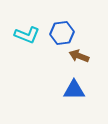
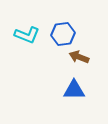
blue hexagon: moved 1 px right, 1 px down
brown arrow: moved 1 px down
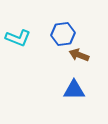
cyan L-shape: moved 9 px left, 3 px down
brown arrow: moved 2 px up
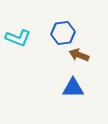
blue hexagon: moved 1 px up
blue triangle: moved 1 px left, 2 px up
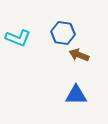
blue hexagon: rotated 15 degrees clockwise
blue triangle: moved 3 px right, 7 px down
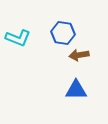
brown arrow: rotated 30 degrees counterclockwise
blue triangle: moved 5 px up
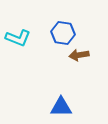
blue triangle: moved 15 px left, 17 px down
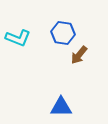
brown arrow: rotated 42 degrees counterclockwise
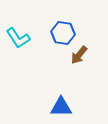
cyan L-shape: rotated 35 degrees clockwise
